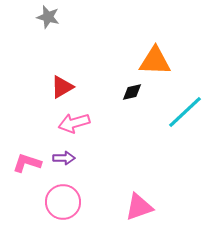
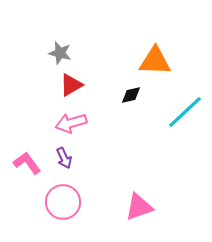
gray star: moved 12 px right, 36 px down
red triangle: moved 9 px right, 2 px up
black diamond: moved 1 px left, 3 px down
pink arrow: moved 3 px left
purple arrow: rotated 65 degrees clockwise
pink L-shape: rotated 36 degrees clockwise
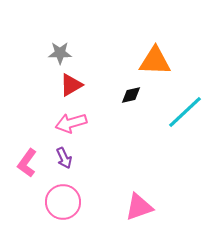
gray star: rotated 15 degrees counterclockwise
pink L-shape: rotated 108 degrees counterclockwise
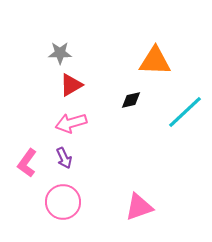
black diamond: moved 5 px down
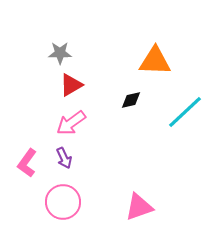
pink arrow: rotated 20 degrees counterclockwise
